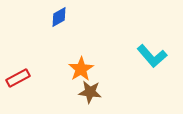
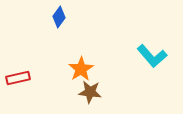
blue diamond: rotated 25 degrees counterclockwise
red rectangle: rotated 15 degrees clockwise
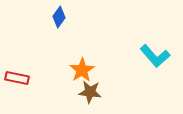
cyan L-shape: moved 3 px right
orange star: moved 1 px right, 1 px down
red rectangle: moved 1 px left; rotated 25 degrees clockwise
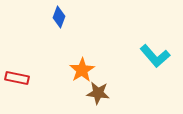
blue diamond: rotated 15 degrees counterclockwise
brown star: moved 8 px right, 1 px down
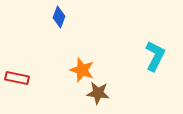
cyan L-shape: rotated 112 degrees counterclockwise
orange star: rotated 20 degrees counterclockwise
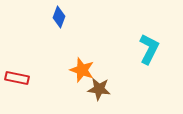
cyan L-shape: moved 6 px left, 7 px up
brown star: moved 1 px right, 4 px up
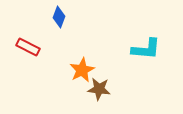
cyan L-shape: moved 3 px left; rotated 68 degrees clockwise
orange star: rotated 25 degrees clockwise
red rectangle: moved 11 px right, 31 px up; rotated 15 degrees clockwise
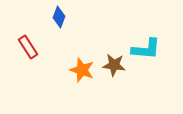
red rectangle: rotated 30 degrees clockwise
orange star: rotated 25 degrees counterclockwise
brown star: moved 15 px right, 24 px up
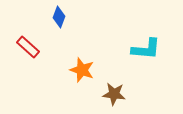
red rectangle: rotated 15 degrees counterclockwise
brown star: moved 29 px down
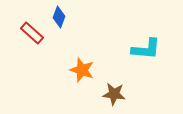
red rectangle: moved 4 px right, 14 px up
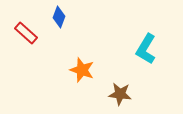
red rectangle: moved 6 px left
cyan L-shape: rotated 116 degrees clockwise
brown star: moved 6 px right
